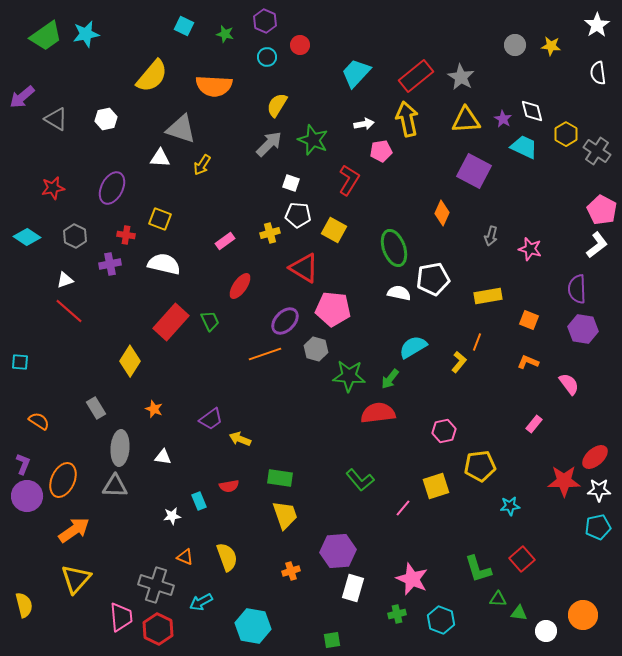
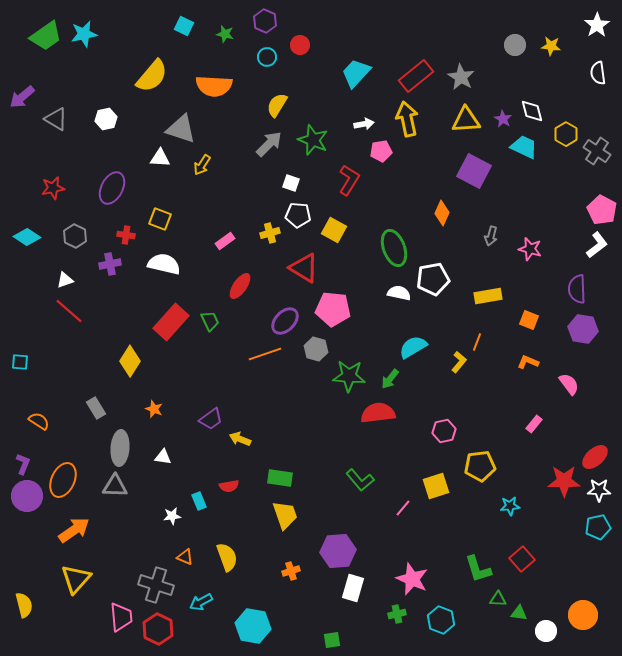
cyan star at (86, 34): moved 2 px left
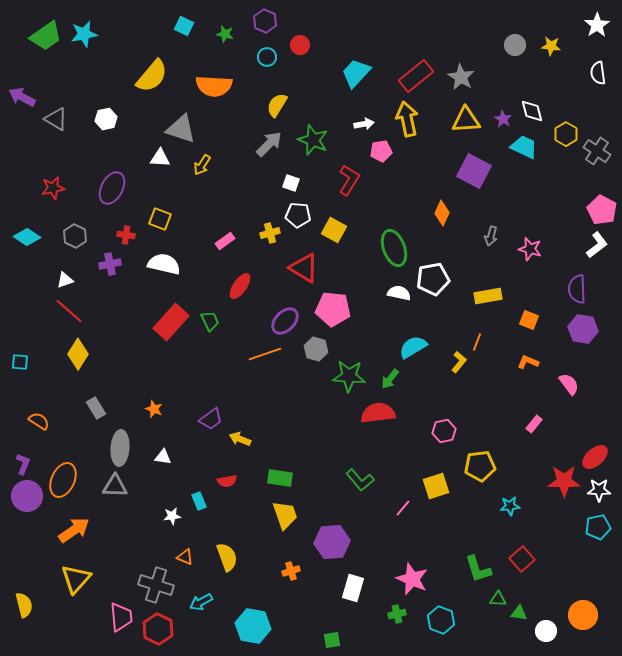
purple arrow at (22, 97): rotated 68 degrees clockwise
yellow diamond at (130, 361): moved 52 px left, 7 px up
red semicircle at (229, 486): moved 2 px left, 5 px up
purple hexagon at (338, 551): moved 6 px left, 9 px up
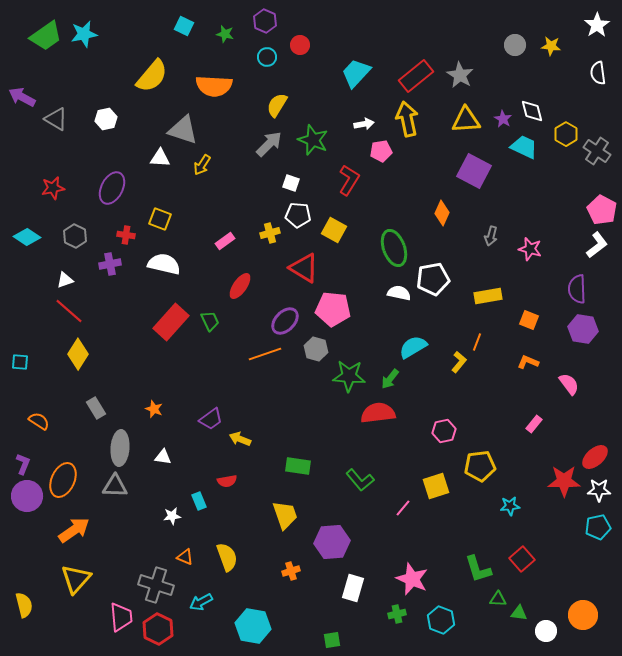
gray star at (461, 77): moved 1 px left, 2 px up
gray triangle at (181, 129): moved 2 px right, 1 px down
green rectangle at (280, 478): moved 18 px right, 12 px up
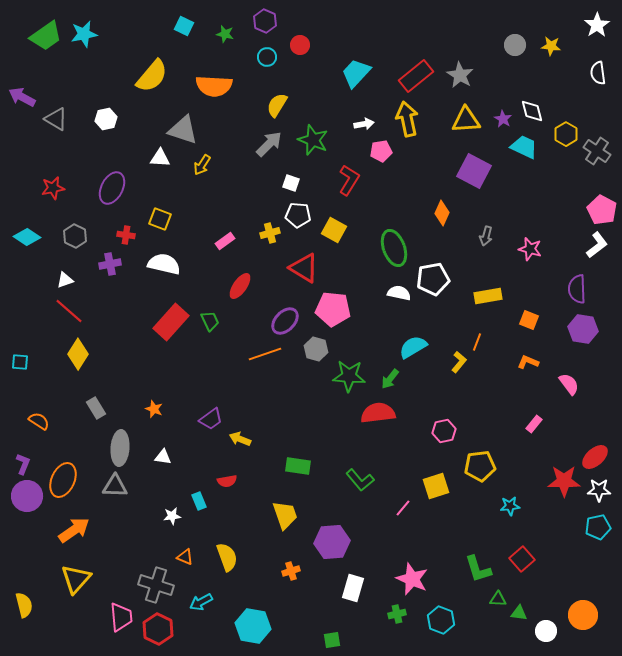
gray arrow at (491, 236): moved 5 px left
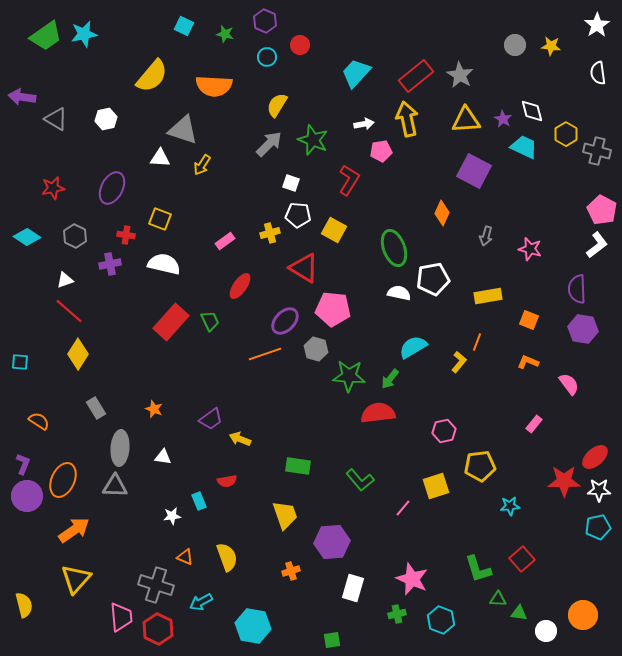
purple arrow at (22, 97): rotated 20 degrees counterclockwise
gray cross at (597, 151): rotated 20 degrees counterclockwise
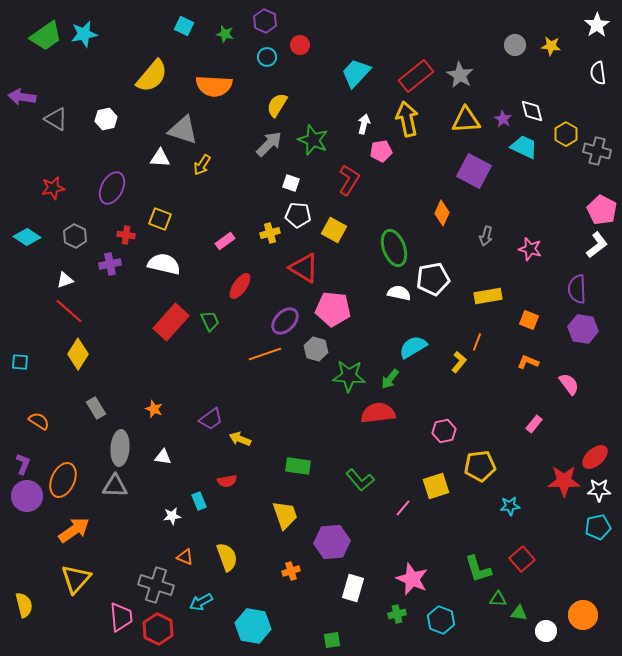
white arrow at (364, 124): rotated 66 degrees counterclockwise
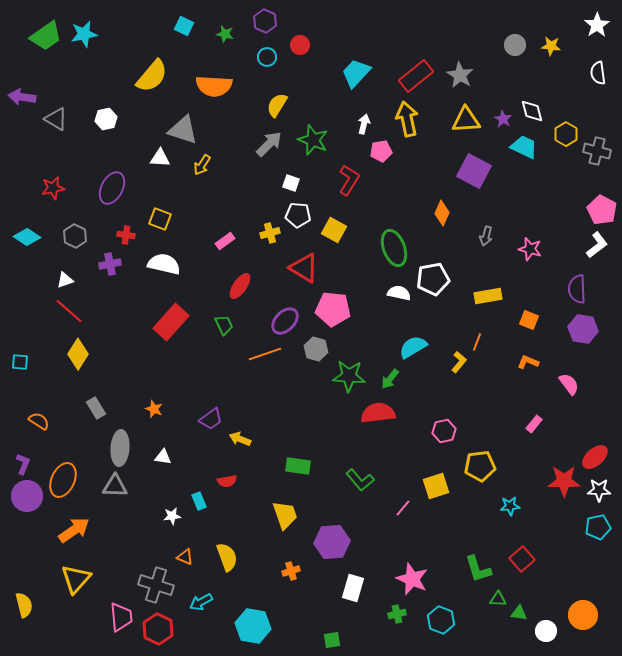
green trapezoid at (210, 321): moved 14 px right, 4 px down
